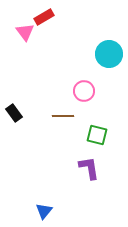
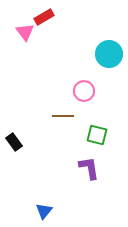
black rectangle: moved 29 px down
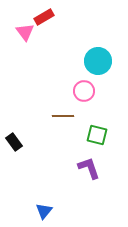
cyan circle: moved 11 px left, 7 px down
purple L-shape: rotated 10 degrees counterclockwise
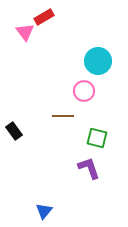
green square: moved 3 px down
black rectangle: moved 11 px up
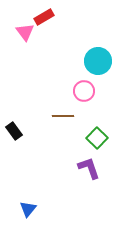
green square: rotated 30 degrees clockwise
blue triangle: moved 16 px left, 2 px up
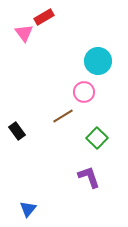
pink triangle: moved 1 px left, 1 px down
pink circle: moved 1 px down
brown line: rotated 30 degrees counterclockwise
black rectangle: moved 3 px right
purple L-shape: moved 9 px down
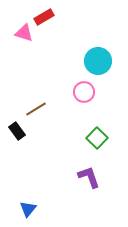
pink triangle: rotated 36 degrees counterclockwise
brown line: moved 27 px left, 7 px up
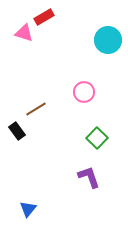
cyan circle: moved 10 px right, 21 px up
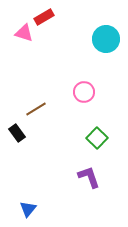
cyan circle: moved 2 px left, 1 px up
black rectangle: moved 2 px down
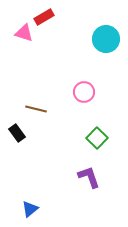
brown line: rotated 45 degrees clockwise
blue triangle: moved 2 px right; rotated 12 degrees clockwise
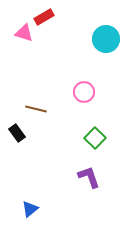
green square: moved 2 px left
